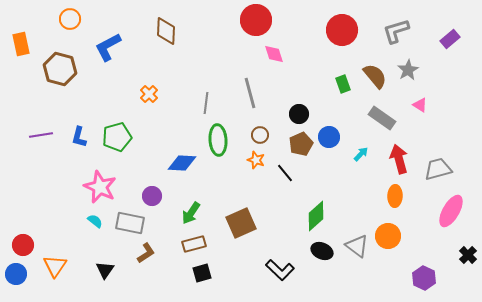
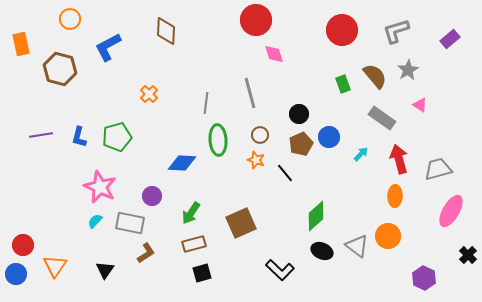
cyan semicircle at (95, 221): rotated 84 degrees counterclockwise
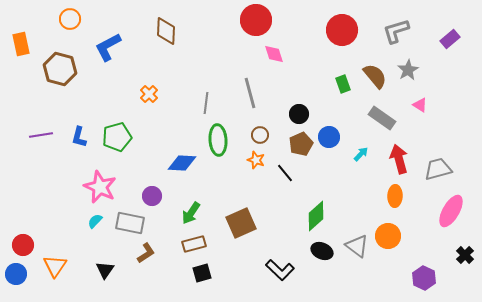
black cross at (468, 255): moved 3 px left
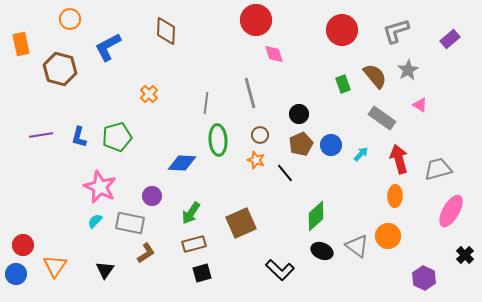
blue circle at (329, 137): moved 2 px right, 8 px down
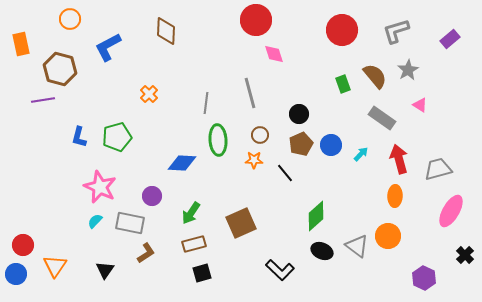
purple line at (41, 135): moved 2 px right, 35 px up
orange star at (256, 160): moved 2 px left; rotated 18 degrees counterclockwise
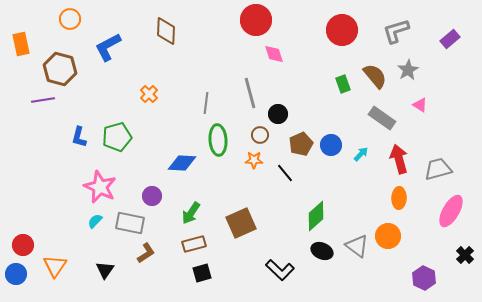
black circle at (299, 114): moved 21 px left
orange ellipse at (395, 196): moved 4 px right, 2 px down
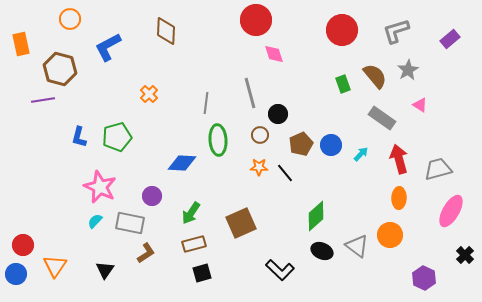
orange star at (254, 160): moved 5 px right, 7 px down
orange circle at (388, 236): moved 2 px right, 1 px up
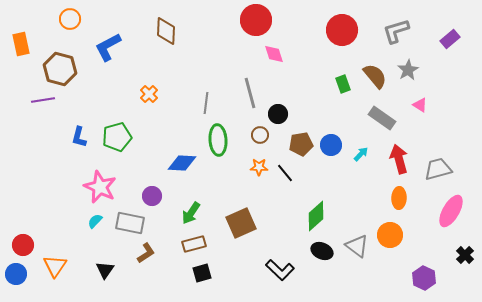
brown pentagon at (301, 144): rotated 15 degrees clockwise
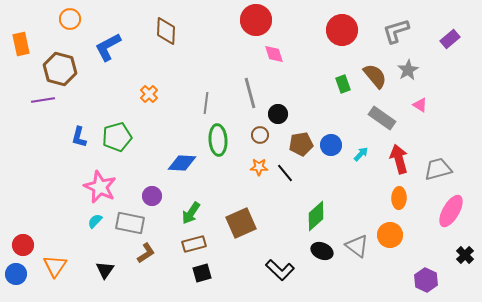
purple hexagon at (424, 278): moved 2 px right, 2 px down
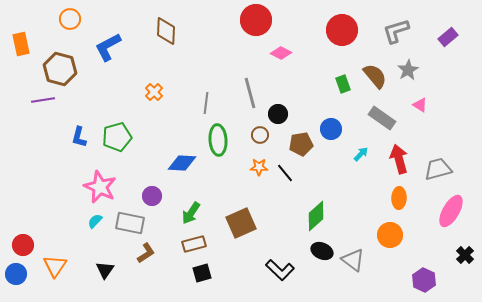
purple rectangle at (450, 39): moved 2 px left, 2 px up
pink diamond at (274, 54): moved 7 px right, 1 px up; rotated 45 degrees counterclockwise
orange cross at (149, 94): moved 5 px right, 2 px up
blue circle at (331, 145): moved 16 px up
gray triangle at (357, 246): moved 4 px left, 14 px down
purple hexagon at (426, 280): moved 2 px left
